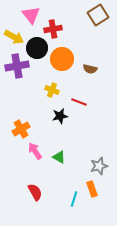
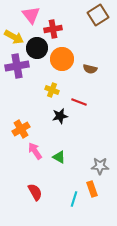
gray star: moved 1 px right; rotated 18 degrees clockwise
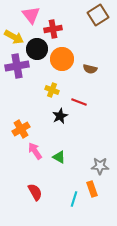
black circle: moved 1 px down
black star: rotated 14 degrees counterclockwise
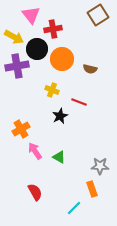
cyan line: moved 9 px down; rotated 28 degrees clockwise
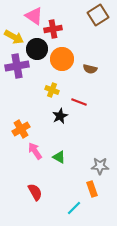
pink triangle: moved 3 px right, 1 px down; rotated 18 degrees counterclockwise
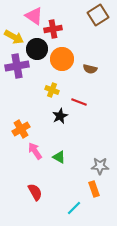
orange rectangle: moved 2 px right
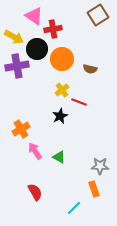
yellow cross: moved 10 px right; rotated 32 degrees clockwise
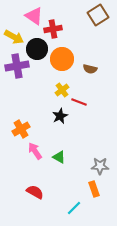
red semicircle: rotated 30 degrees counterclockwise
